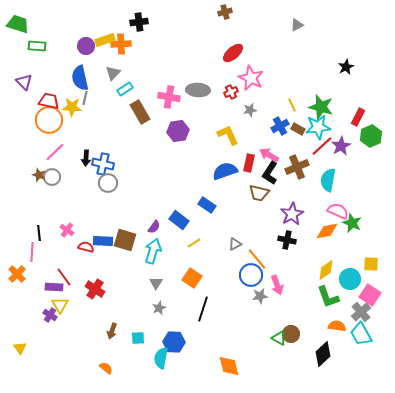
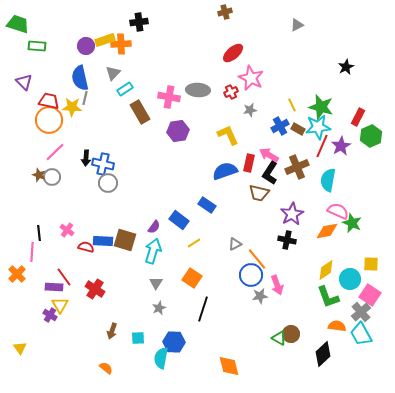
red line at (322, 146): rotated 25 degrees counterclockwise
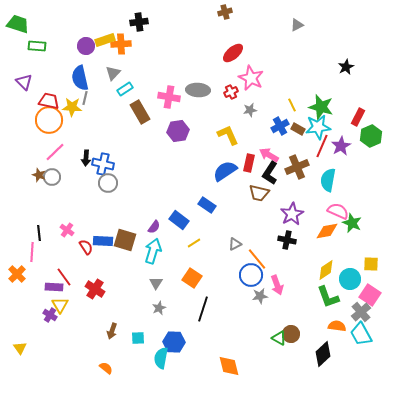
blue semicircle at (225, 171): rotated 15 degrees counterclockwise
red semicircle at (86, 247): rotated 42 degrees clockwise
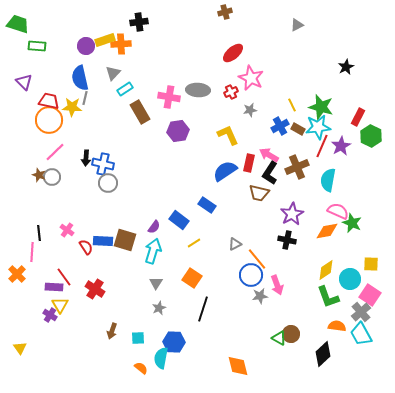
green hexagon at (371, 136): rotated 10 degrees counterclockwise
orange diamond at (229, 366): moved 9 px right
orange semicircle at (106, 368): moved 35 px right
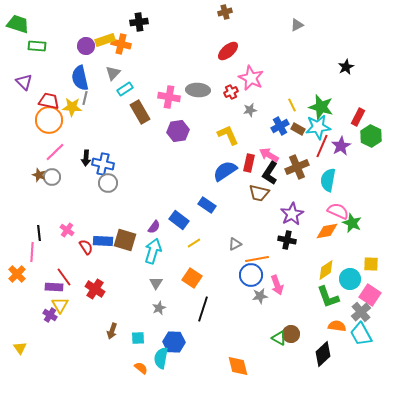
orange cross at (121, 44): rotated 18 degrees clockwise
red ellipse at (233, 53): moved 5 px left, 2 px up
orange line at (257, 259): rotated 60 degrees counterclockwise
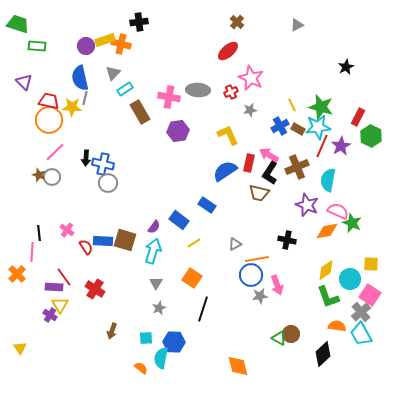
brown cross at (225, 12): moved 12 px right, 10 px down; rotated 32 degrees counterclockwise
purple star at (292, 214): moved 15 px right, 9 px up; rotated 20 degrees counterclockwise
cyan square at (138, 338): moved 8 px right
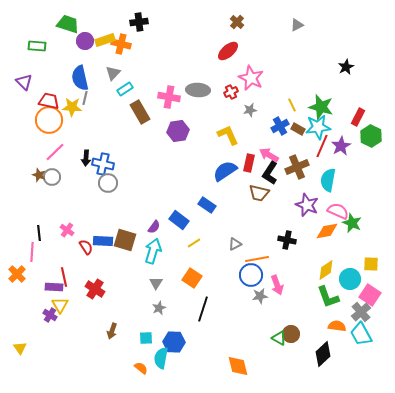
green trapezoid at (18, 24): moved 50 px right
purple circle at (86, 46): moved 1 px left, 5 px up
red line at (64, 277): rotated 24 degrees clockwise
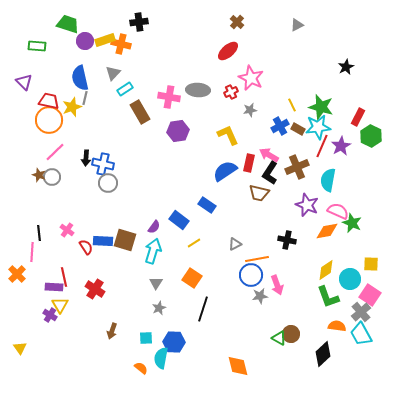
yellow star at (72, 107): rotated 24 degrees counterclockwise
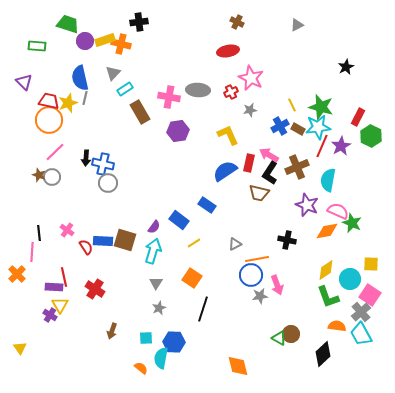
brown cross at (237, 22): rotated 16 degrees counterclockwise
red ellipse at (228, 51): rotated 30 degrees clockwise
yellow star at (72, 107): moved 4 px left, 4 px up
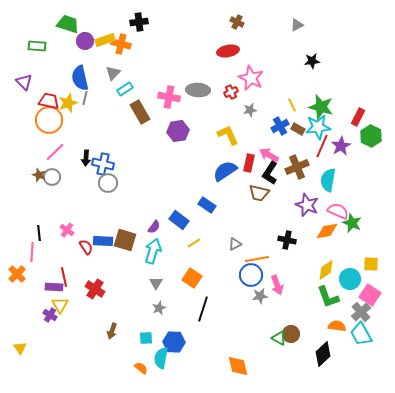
black star at (346, 67): moved 34 px left, 6 px up; rotated 21 degrees clockwise
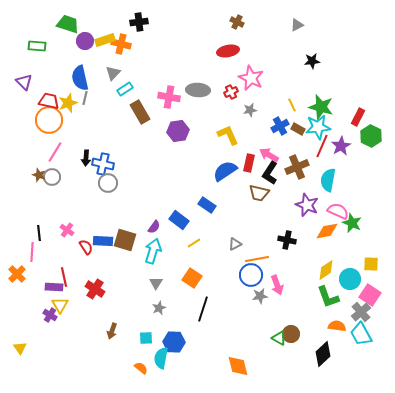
pink line at (55, 152): rotated 15 degrees counterclockwise
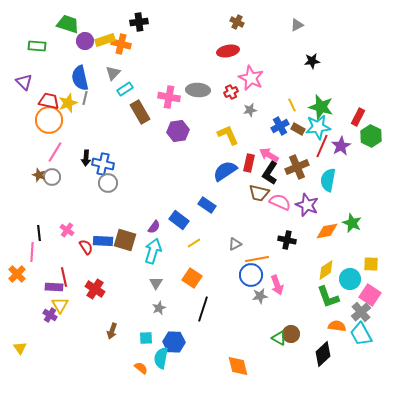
pink semicircle at (338, 211): moved 58 px left, 9 px up
